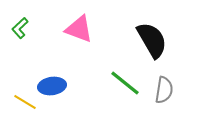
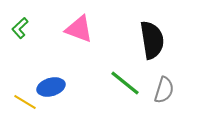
black semicircle: rotated 21 degrees clockwise
blue ellipse: moved 1 px left, 1 px down; rotated 8 degrees counterclockwise
gray semicircle: rotated 8 degrees clockwise
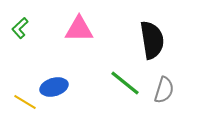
pink triangle: rotated 20 degrees counterclockwise
blue ellipse: moved 3 px right
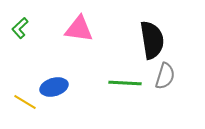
pink triangle: rotated 8 degrees clockwise
green line: rotated 36 degrees counterclockwise
gray semicircle: moved 1 px right, 14 px up
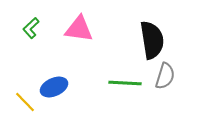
green L-shape: moved 11 px right
blue ellipse: rotated 8 degrees counterclockwise
yellow line: rotated 15 degrees clockwise
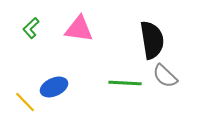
gray semicircle: rotated 116 degrees clockwise
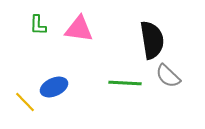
green L-shape: moved 7 px right, 3 px up; rotated 45 degrees counterclockwise
gray semicircle: moved 3 px right
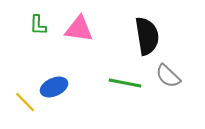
black semicircle: moved 5 px left, 4 px up
green line: rotated 8 degrees clockwise
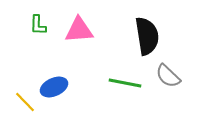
pink triangle: moved 1 px down; rotated 12 degrees counterclockwise
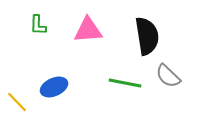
pink triangle: moved 9 px right
yellow line: moved 8 px left
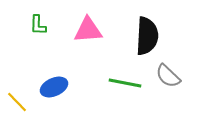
black semicircle: rotated 12 degrees clockwise
